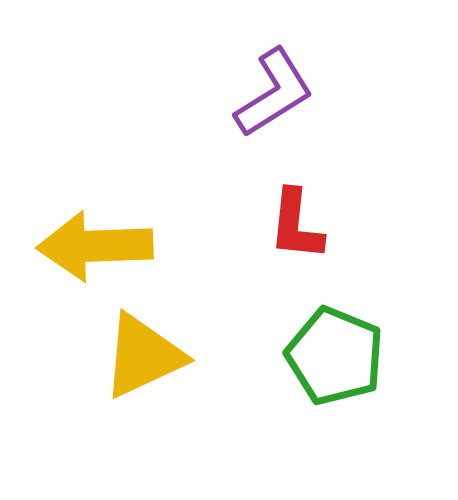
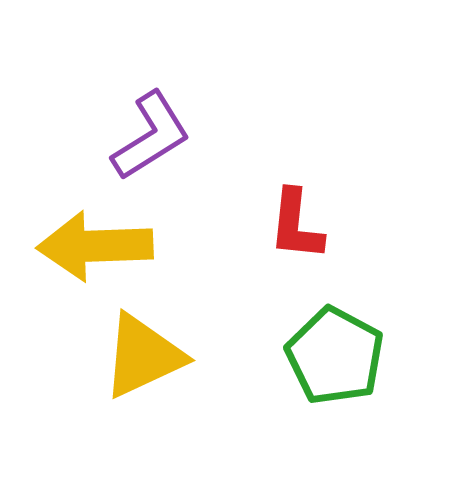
purple L-shape: moved 123 px left, 43 px down
green pentagon: rotated 6 degrees clockwise
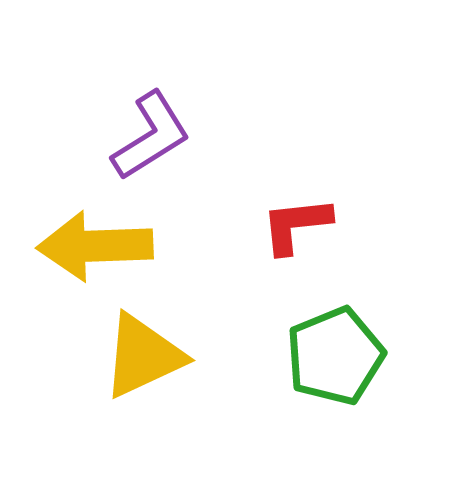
red L-shape: rotated 78 degrees clockwise
green pentagon: rotated 22 degrees clockwise
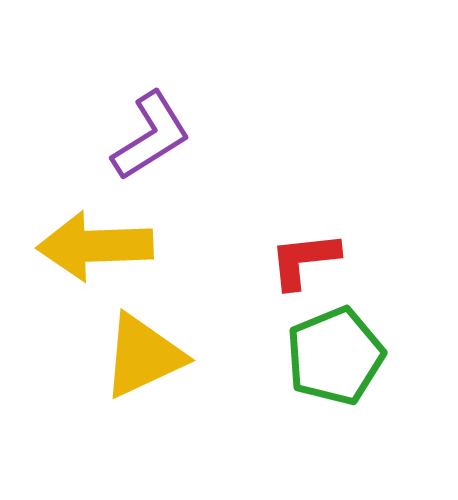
red L-shape: moved 8 px right, 35 px down
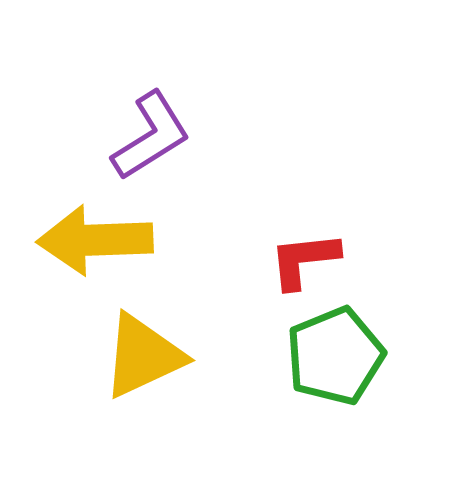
yellow arrow: moved 6 px up
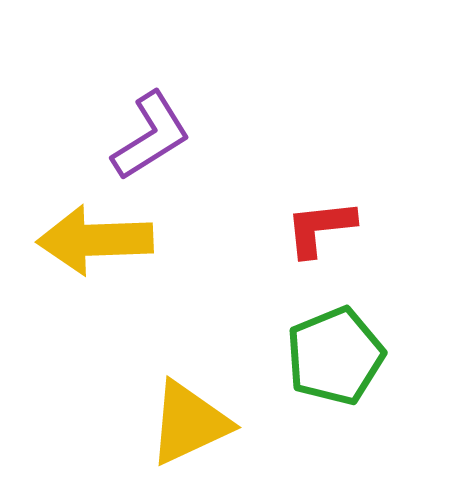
red L-shape: moved 16 px right, 32 px up
yellow triangle: moved 46 px right, 67 px down
